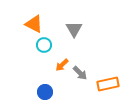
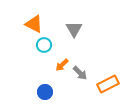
orange rectangle: rotated 15 degrees counterclockwise
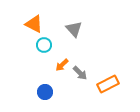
gray triangle: rotated 12 degrees counterclockwise
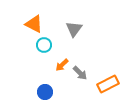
gray triangle: rotated 18 degrees clockwise
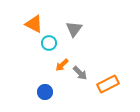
cyan circle: moved 5 px right, 2 px up
